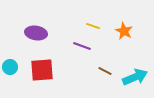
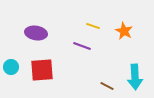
cyan circle: moved 1 px right
brown line: moved 2 px right, 15 px down
cyan arrow: rotated 110 degrees clockwise
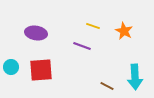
red square: moved 1 px left
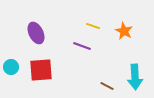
purple ellipse: rotated 55 degrees clockwise
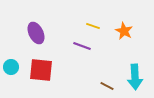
red square: rotated 10 degrees clockwise
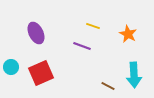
orange star: moved 4 px right, 3 px down
red square: moved 3 px down; rotated 30 degrees counterclockwise
cyan arrow: moved 1 px left, 2 px up
brown line: moved 1 px right
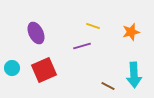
orange star: moved 3 px right, 2 px up; rotated 30 degrees clockwise
purple line: rotated 36 degrees counterclockwise
cyan circle: moved 1 px right, 1 px down
red square: moved 3 px right, 3 px up
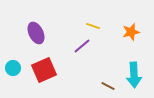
purple line: rotated 24 degrees counterclockwise
cyan circle: moved 1 px right
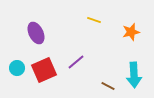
yellow line: moved 1 px right, 6 px up
purple line: moved 6 px left, 16 px down
cyan circle: moved 4 px right
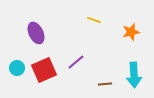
brown line: moved 3 px left, 2 px up; rotated 32 degrees counterclockwise
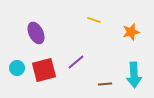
red square: rotated 10 degrees clockwise
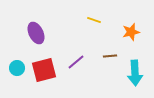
cyan arrow: moved 1 px right, 2 px up
brown line: moved 5 px right, 28 px up
